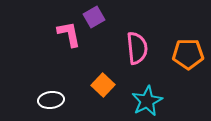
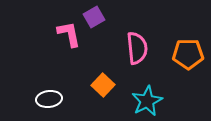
white ellipse: moved 2 px left, 1 px up
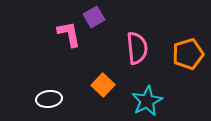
orange pentagon: rotated 16 degrees counterclockwise
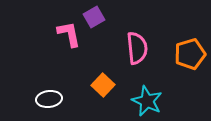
orange pentagon: moved 2 px right
cyan star: rotated 20 degrees counterclockwise
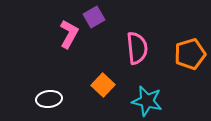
pink L-shape: rotated 40 degrees clockwise
cyan star: rotated 12 degrees counterclockwise
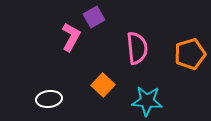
pink L-shape: moved 2 px right, 3 px down
cyan star: rotated 8 degrees counterclockwise
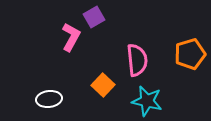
pink semicircle: moved 12 px down
cyan star: rotated 8 degrees clockwise
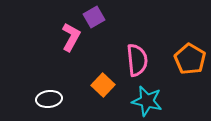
orange pentagon: moved 5 px down; rotated 24 degrees counterclockwise
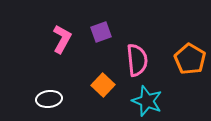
purple square: moved 7 px right, 15 px down; rotated 10 degrees clockwise
pink L-shape: moved 9 px left, 2 px down
cyan star: rotated 8 degrees clockwise
